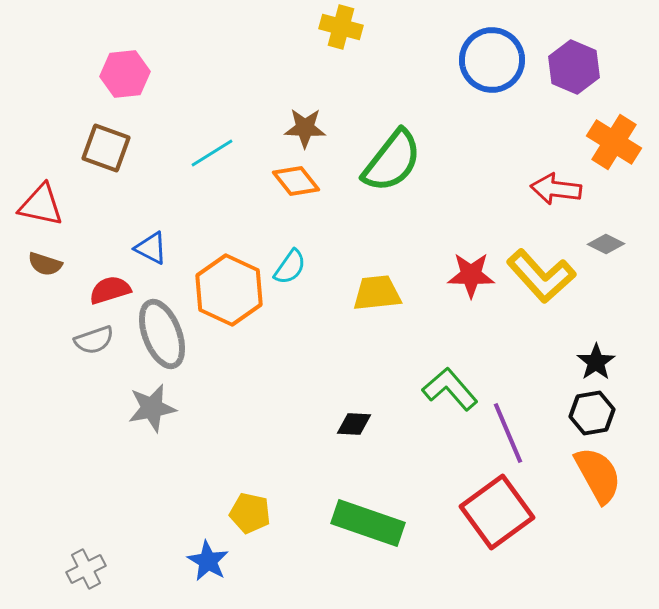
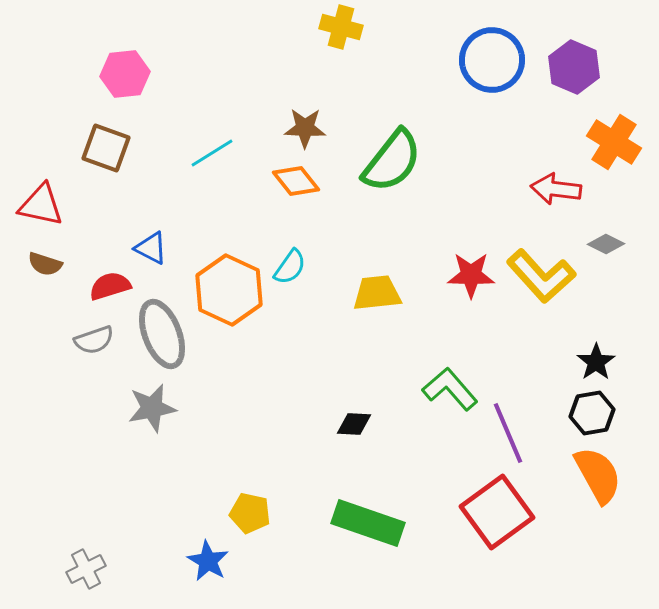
red semicircle: moved 4 px up
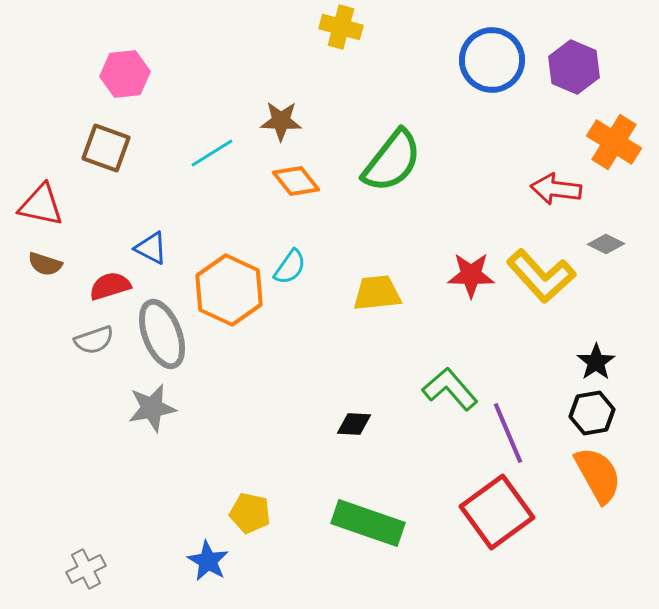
brown star: moved 24 px left, 7 px up
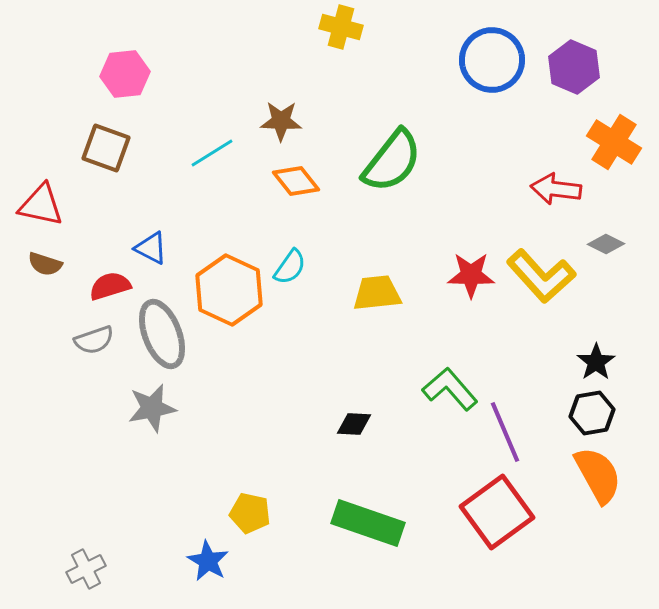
purple line: moved 3 px left, 1 px up
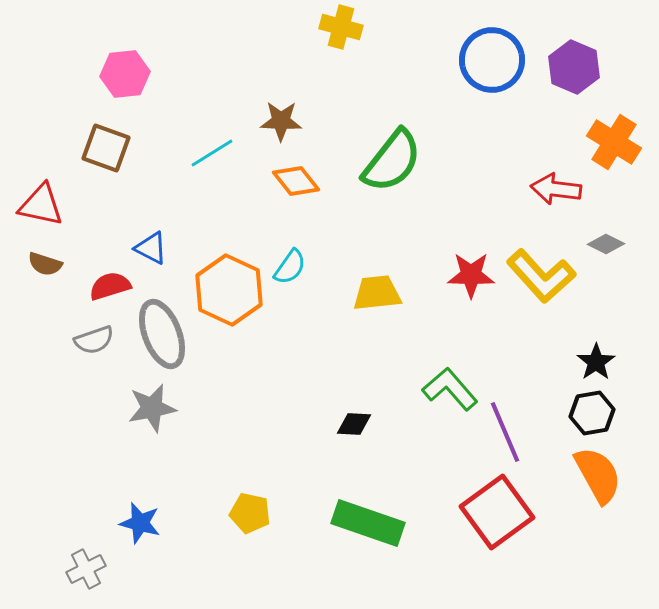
blue star: moved 68 px left, 38 px up; rotated 15 degrees counterclockwise
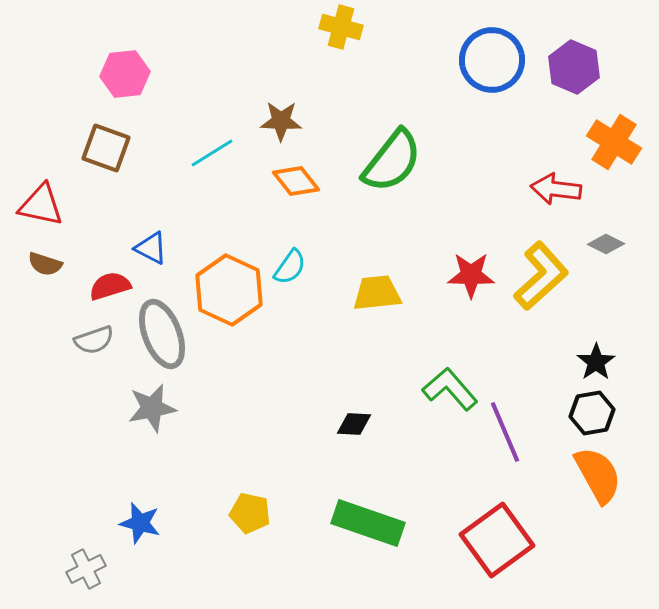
yellow L-shape: rotated 90 degrees counterclockwise
red square: moved 28 px down
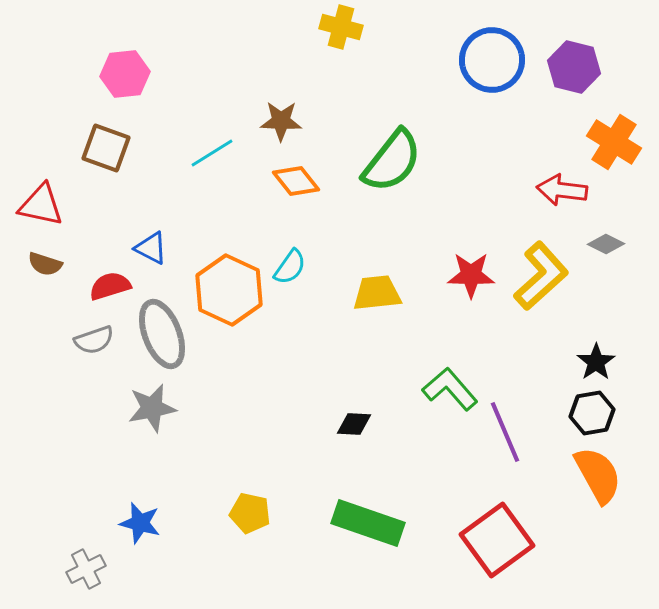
purple hexagon: rotated 9 degrees counterclockwise
red arrow: moved 6 px right, 1 px down
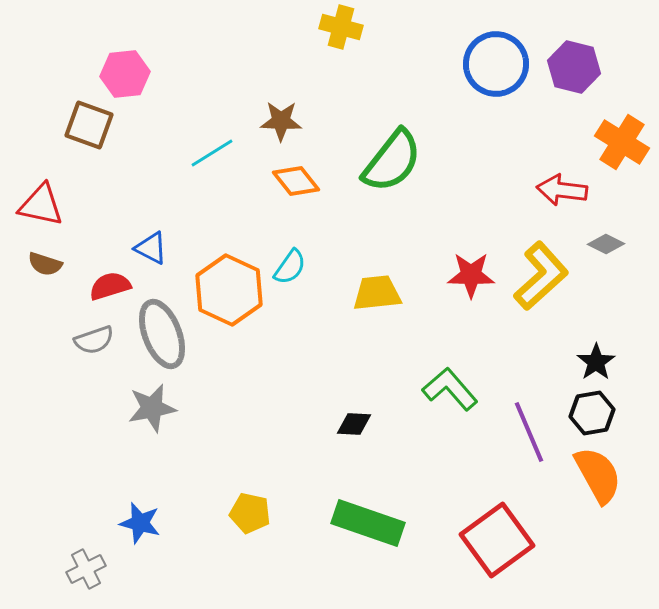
blue circle: moved 4 px right, 4 px down
orange cross: moved 8 px right
brown square: moved 17 px left, 23 px up
purple line: moved 24 px right
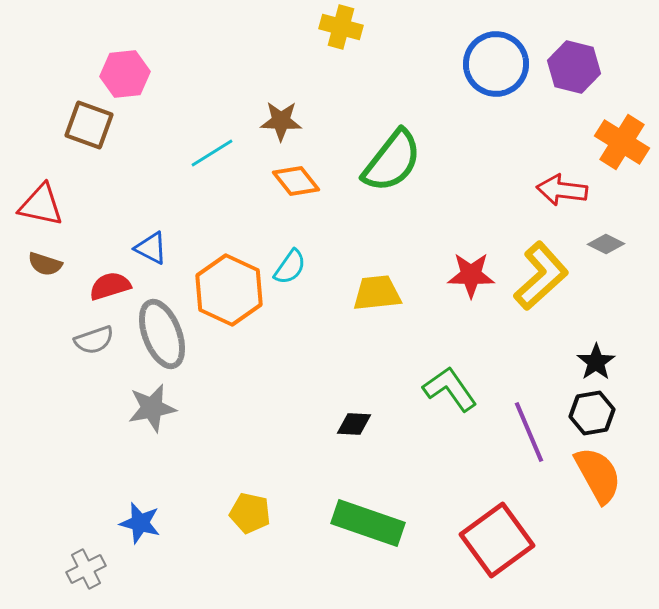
green L-shape: rotated 6 degrees clockwise
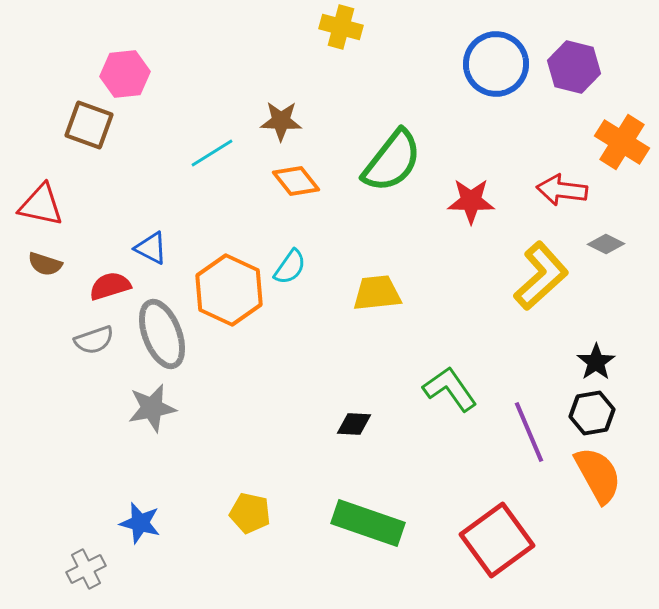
red star: moved 74 px up
